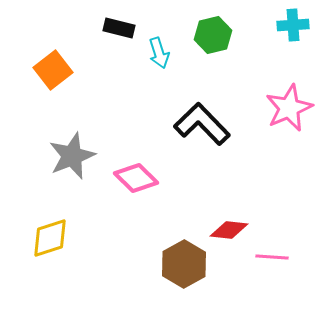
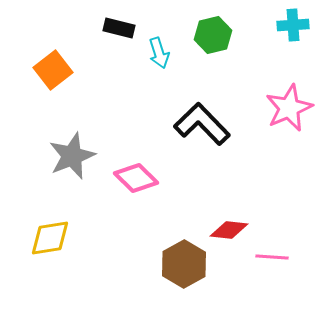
yellow diamond: rotated 9 degrees clockwise
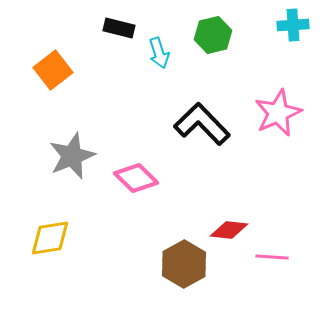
pink star: moved 11 px left, 5 px down
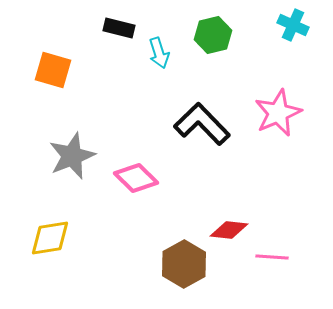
cyan cross: rotated 28 degrees clockwise
orange square: rotated 36 degrees counterclockwise
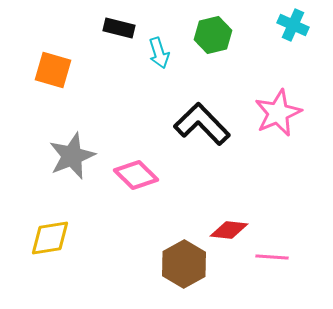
pink diamond: moved 3 px up
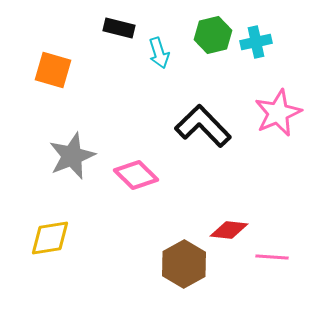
cyan cross: moved 37 px left, 17 px down; rotated 36 degrees counterclockwise
black L-shape: moved 1 px right, 2 px down
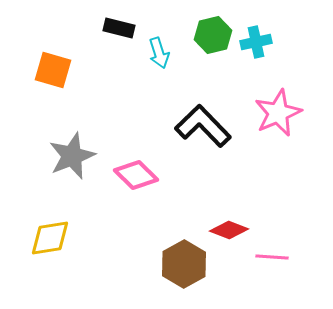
red diamond: rotated 15 degrees clockwise
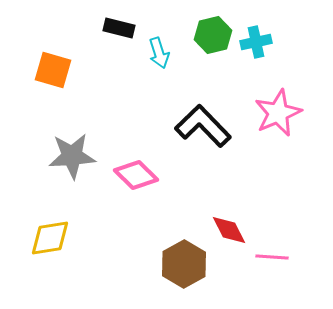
gray star: rotated 18 degrees clockwise
red diamond: rotated 42 degrees clockwise
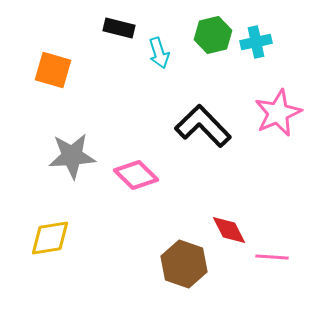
brown hexagon: rotated 12 degrees counterclockwise
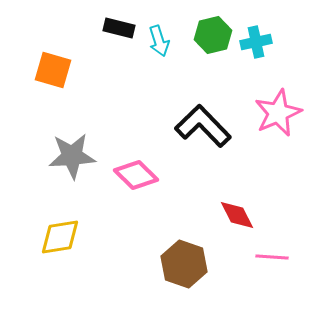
cyan arrow: moved 12 px up
red diamond: moved 8 px right, 15 px up
yellow diamond: moved 10 px right, 1 px up
